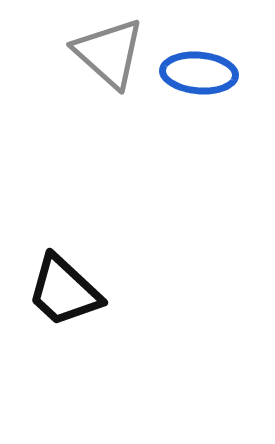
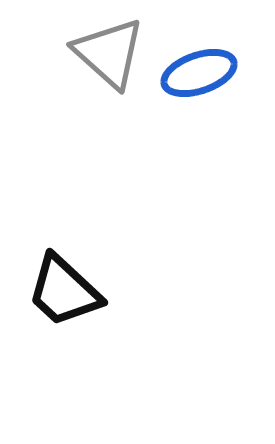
blue ellipse: rotated 24 degrees counterclockwise
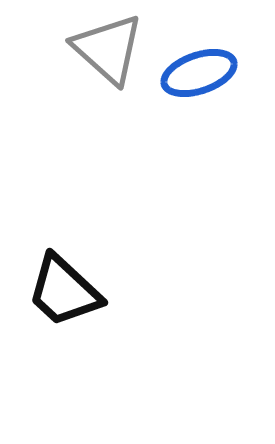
gray triangle: moved 1 px left, 4 px up
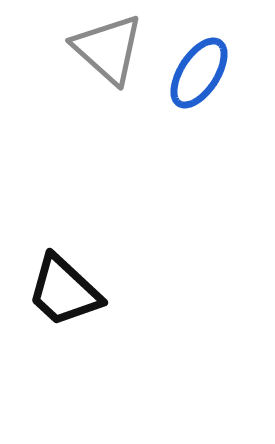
blue ellipse: rotated 38 degrees counterclockwise
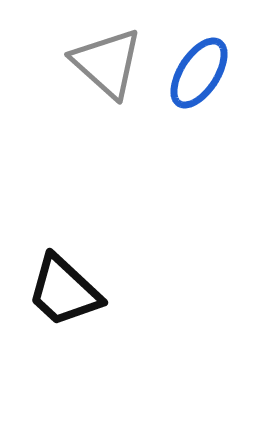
gray triangle: moved 1 px left, 14 px down
